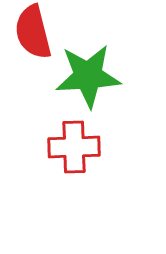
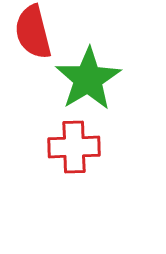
green star: moved 3 px down; rotated 28 degrees counterclockwise
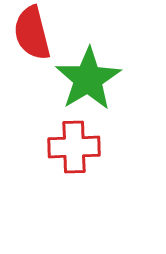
red semicircle: moved 1 px left, 1 px down
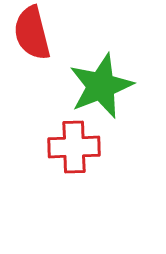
green star: moved 13 px right, 7 px down; rotated 10 degrees clockwise
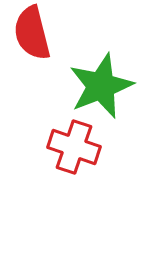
red cross: rotated 21 degrees clockwise
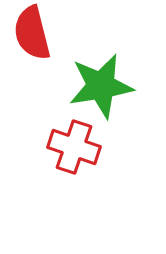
green star: rotated 12 degrees clockwise
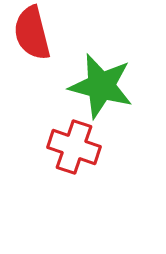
green star: rotated 24 degrees clockwise
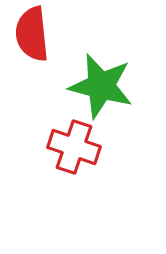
red semicircle: moved 1 px down; rotated 8 degrees clockwise
